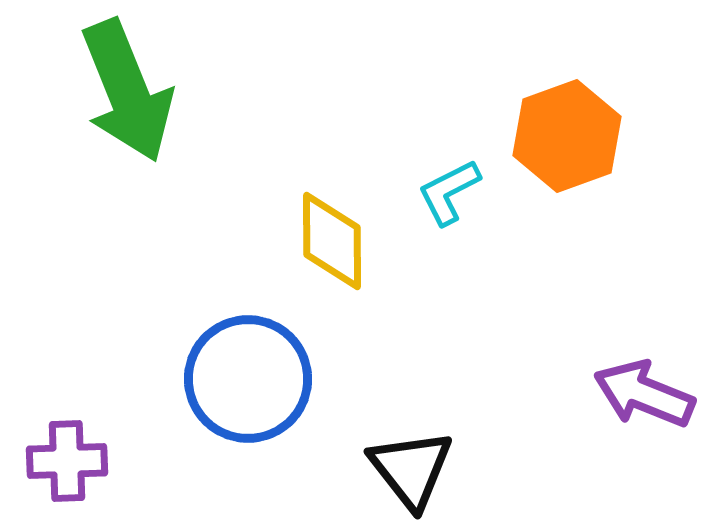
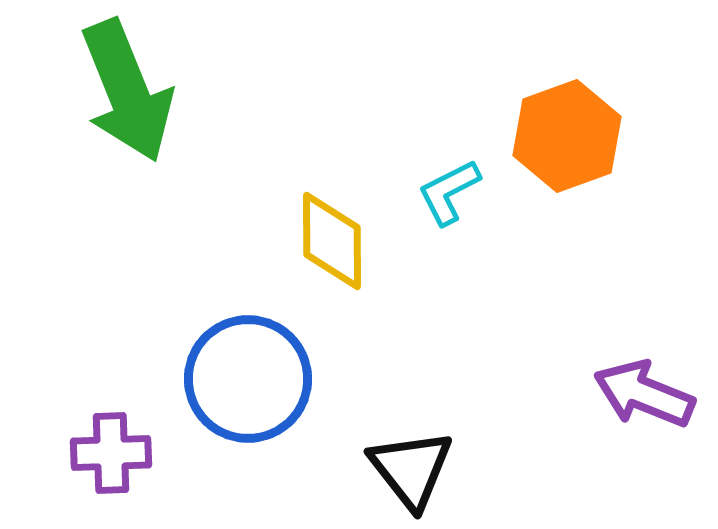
purple cross: moved 44 px right, 8 px up
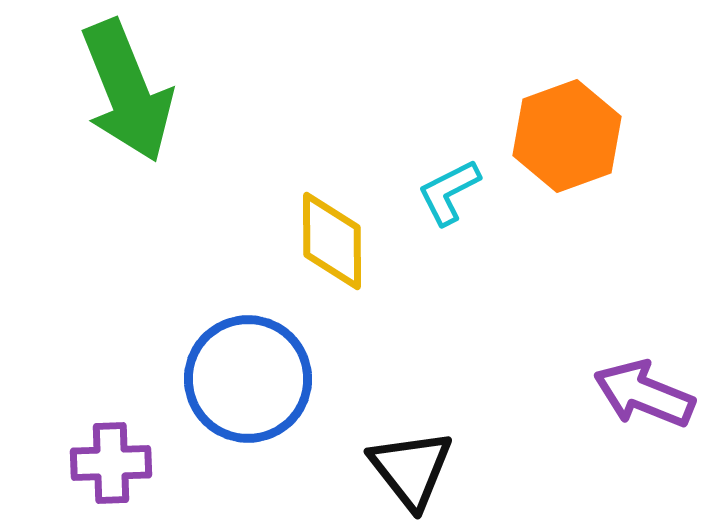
purple cross: moved 10 px down
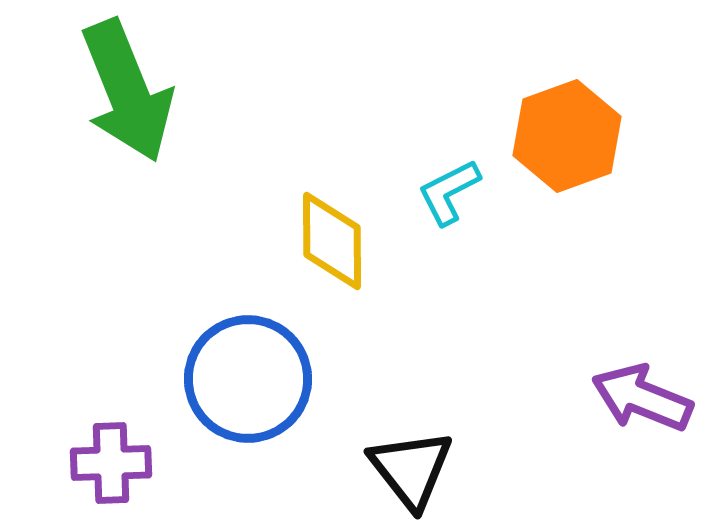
purple arrow: moved 2 px left, 4 px down
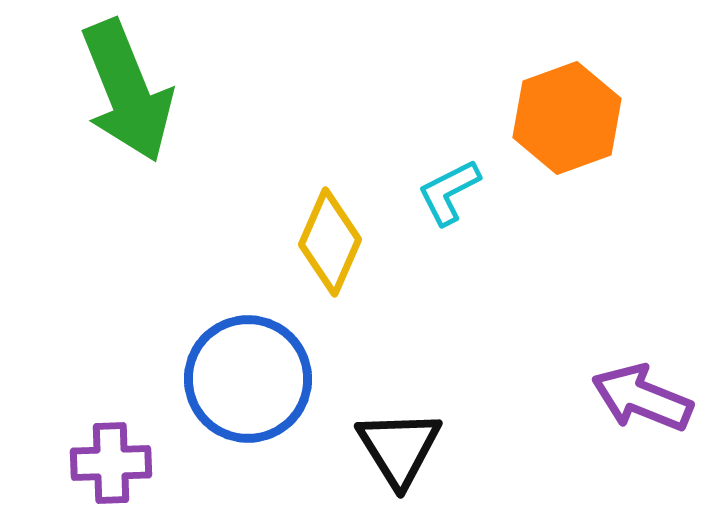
orange hexagon: moved 18 px up
yellow diamond: moved 2 px left, 1 px down; rotated 24 degrees clockwise
black triangle: moved 12 px left, 21 px up; rotated 6 degrees clockwise
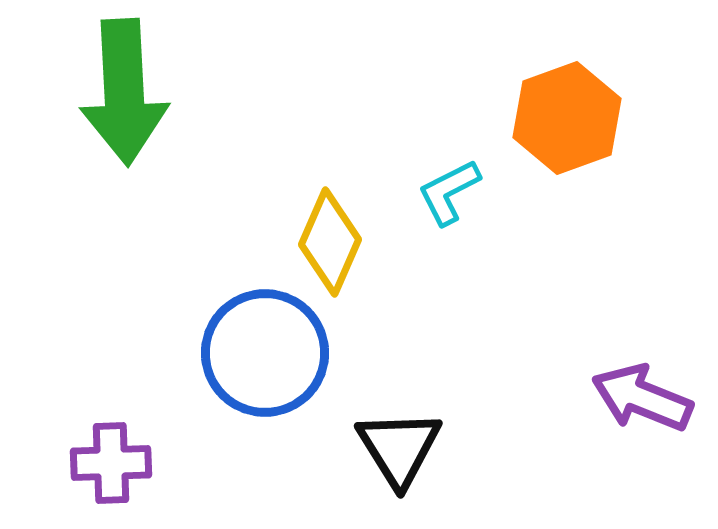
green arrow: moved 3 px left, 1 px down; rotated 19 degrees clockwise
blue circle: moved 17 px right, 26 px up
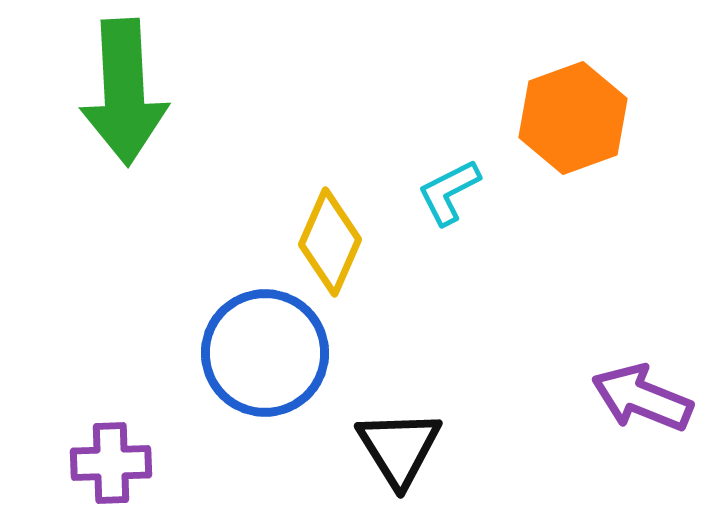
orange hexagon: moved 6 px right
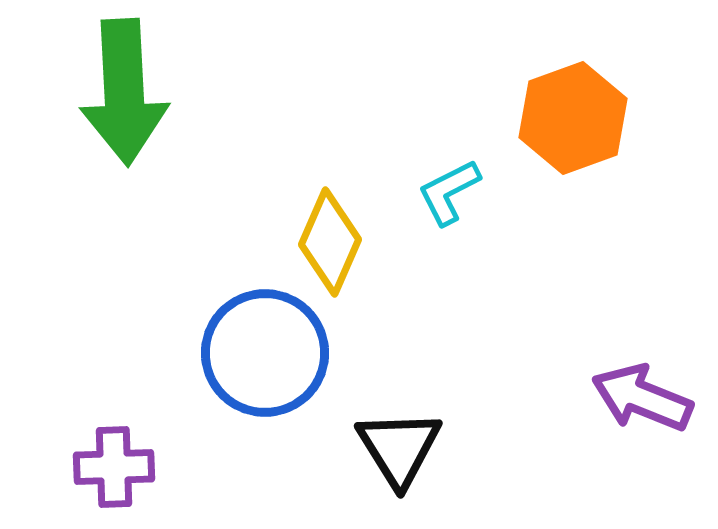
purple cross: moved 3 px right, 4 px down
